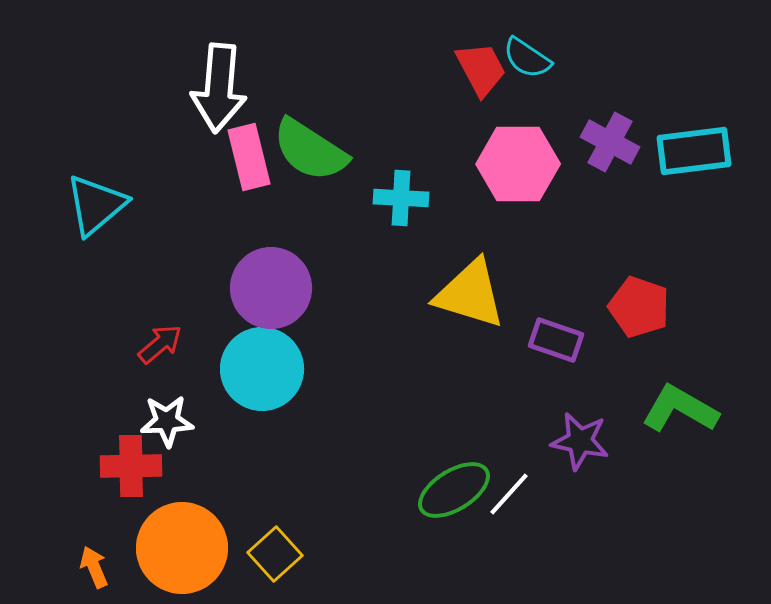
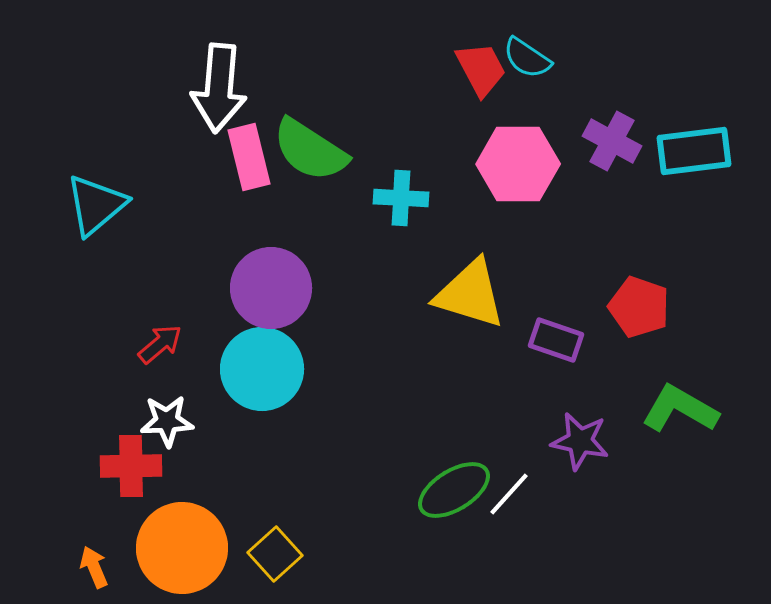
purple cross: moved 2 px right, 1 px up
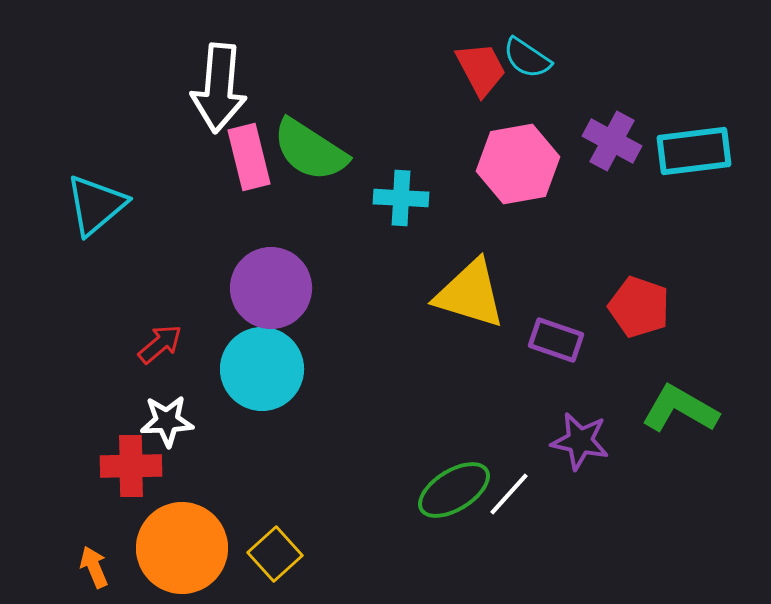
pink hexagon: rotated 10 degrees counterclockwise
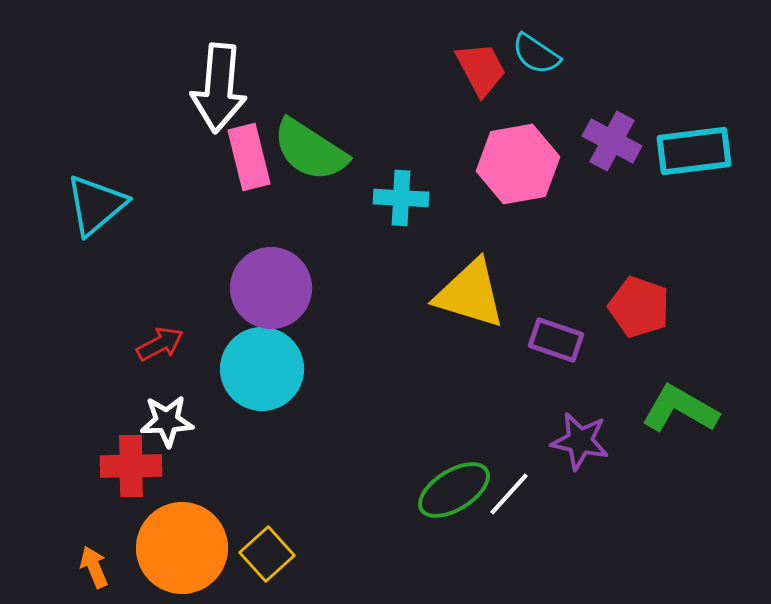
cyan semicircle: moved 9 px right, 4 px up
red arrow: rotated 12 degrees clockwise
yellow square: moved 8 px left
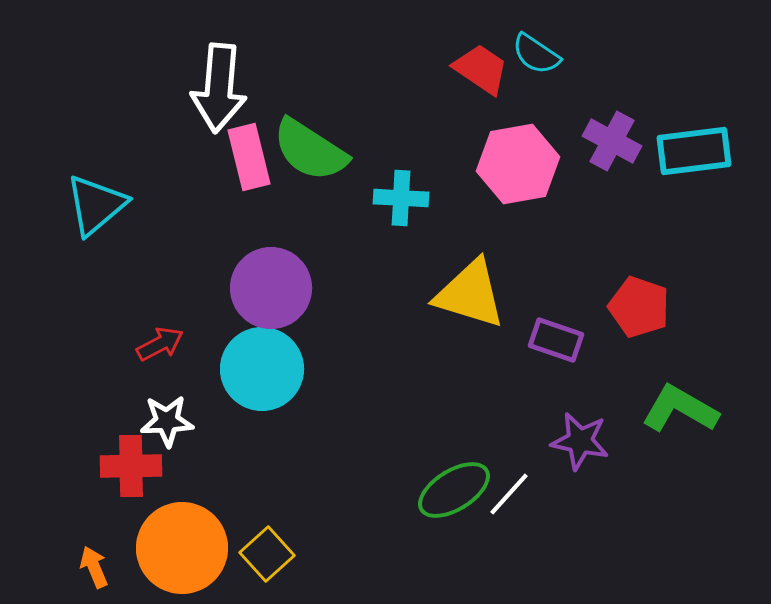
red trapezoid: rotated 28 degrees counterclockwise
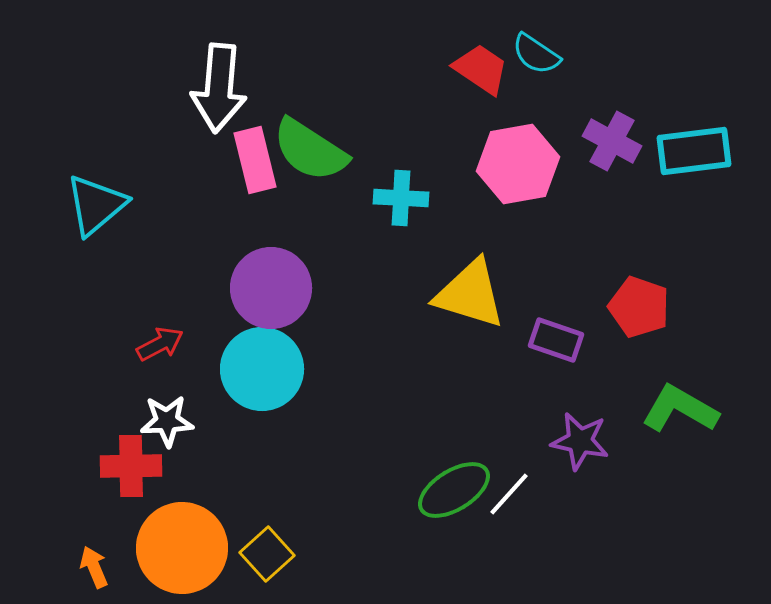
pink rectangle: moved 6 px right, 3 px down
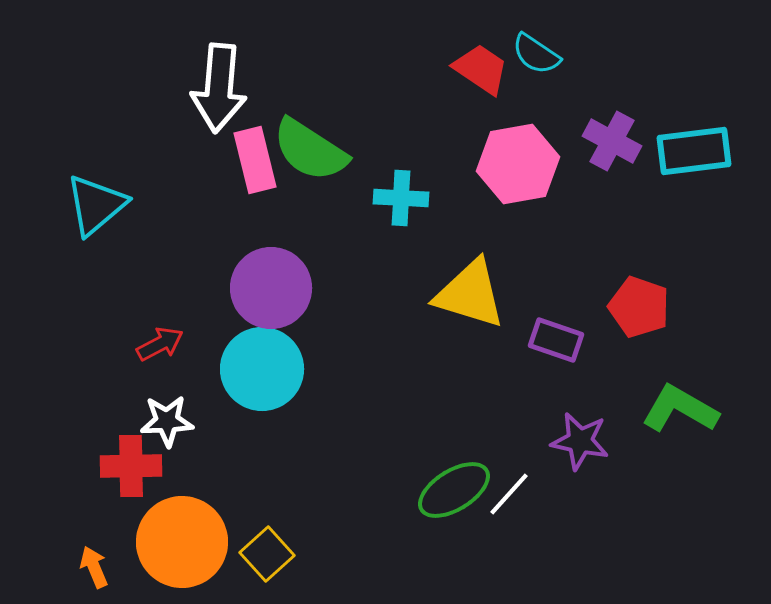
orange circle: moved 6 px up
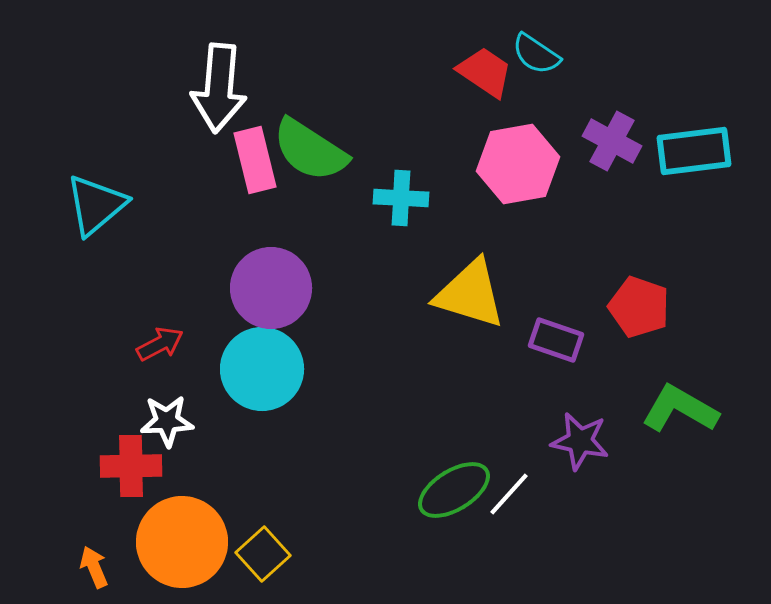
red trapezoid: moved 4 px right, 3 px down
yellow square: moved 4 px left
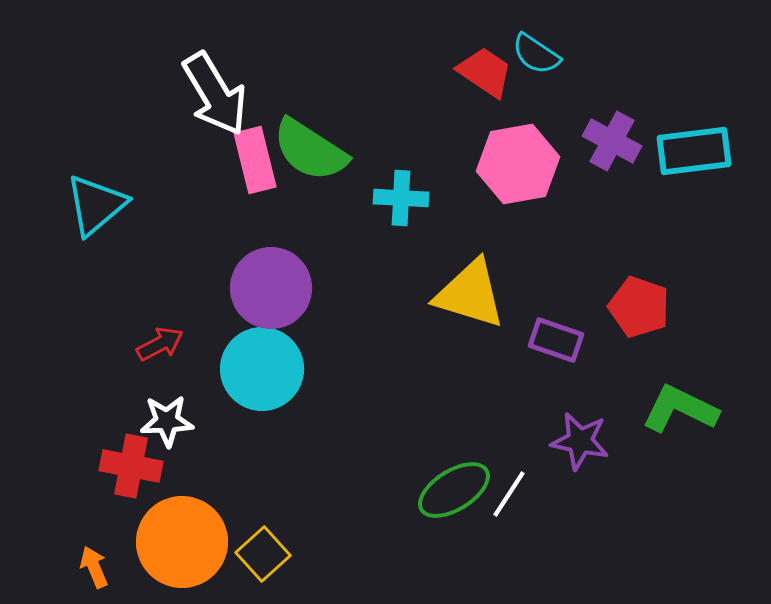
white arrow: moved 4 px left, 6 px down; rotated 36 degrees counterclockwise
green L-shape: rotated 4 degrees counterclockwise
red cross: rotated 12 degrees clockwise
white line: rotated 9 degrees counterclockwise
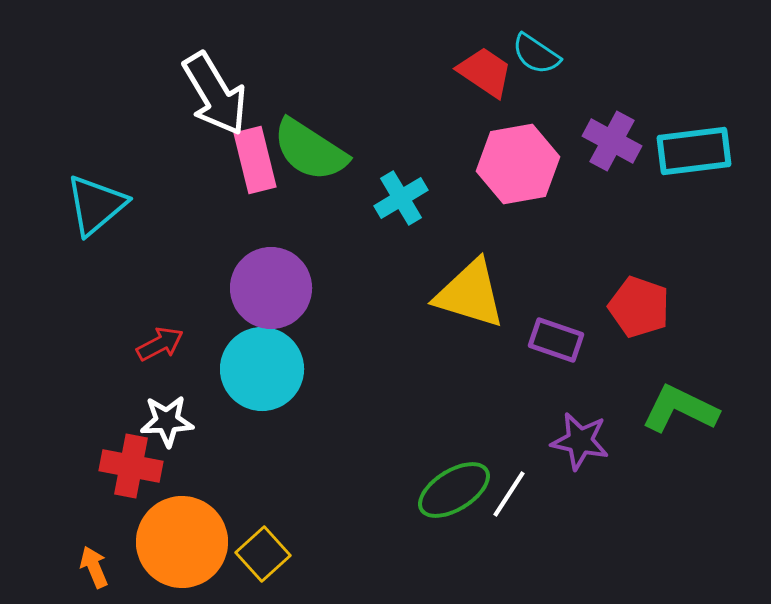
cyan cross: rotated 34 degrees counterclockwise
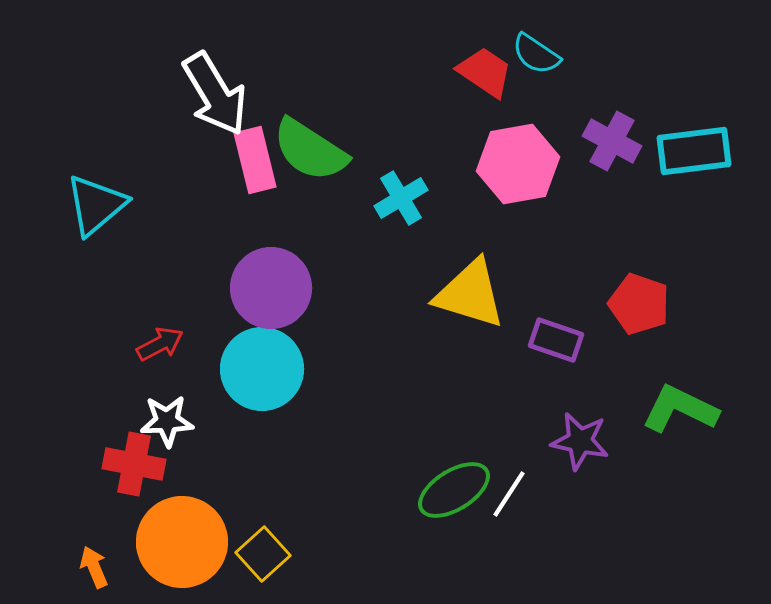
red pentagon: moved 3 px up
red cross: moved 3 px right, 2 px up
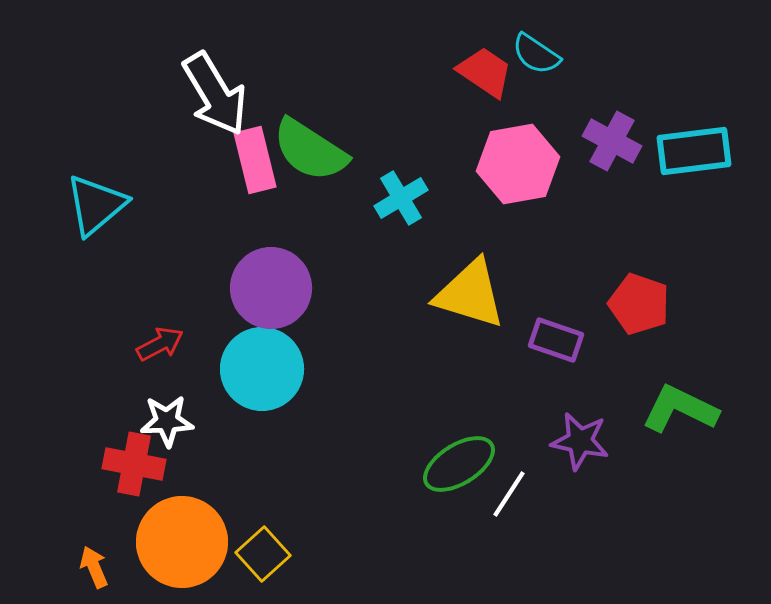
green ellipse: moved 5 px right, 26 px up
